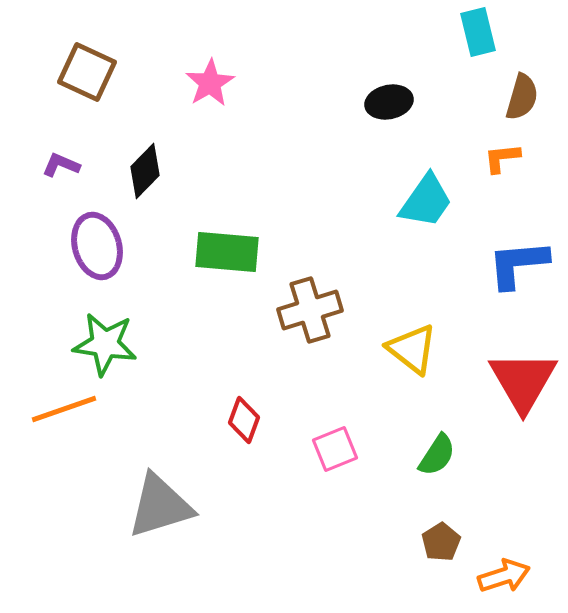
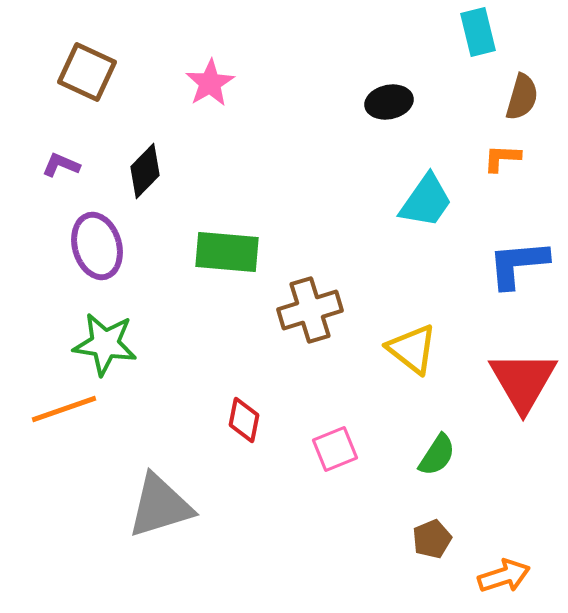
orange L-shape: rotated 9 degrees clockwise
red diamond: rotated 9 degrees counterclockwise
brown pentagon: moved 9 px left, 3 px up; rotated 9 degrees clockwise
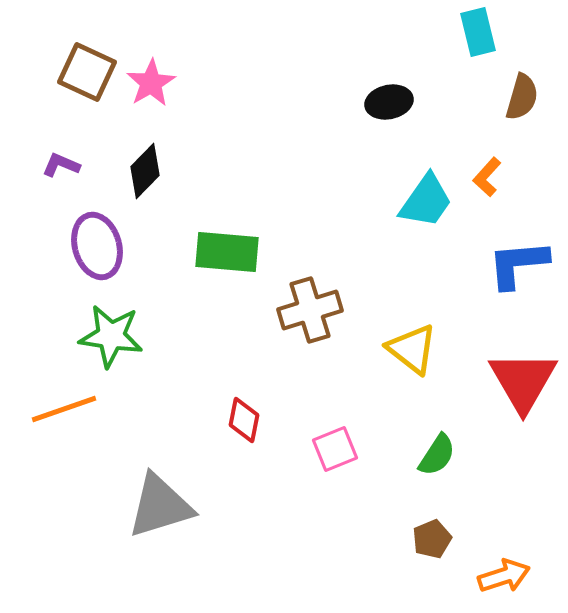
pink star: moved 59 px left
orange L-shape: moved 15 px left, 19 px down; rotated 51 degrees counterclockwise
green star: moved 6 px right, 8 px up
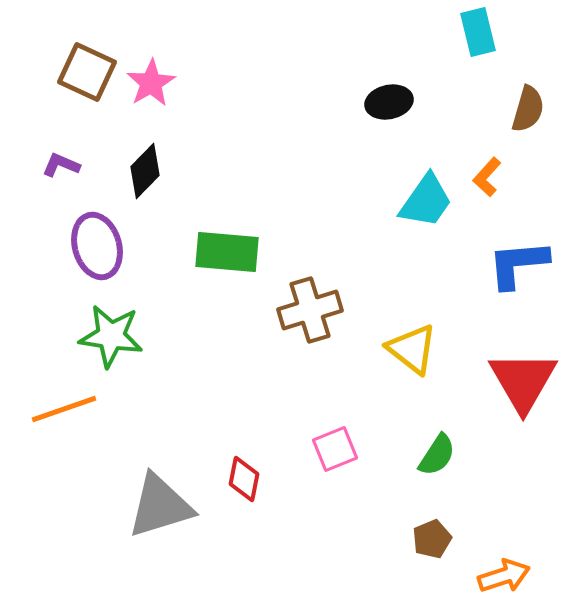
brown semicircle: moved 6 px right, 12 px down
red diamond: moved 59 px down
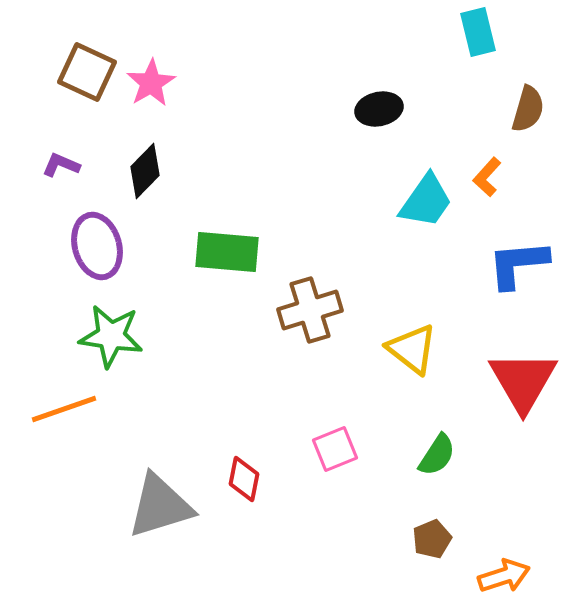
black ellipse: moved 10 px left, 7 px down
